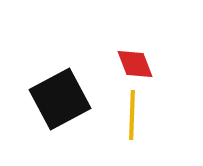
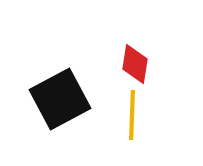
red diamond: rotated 30 degrees clockwise
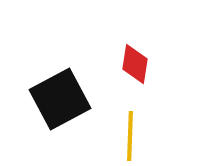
yellow line: moved 2 px left, 21 px down
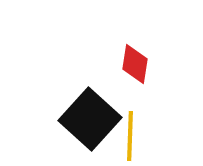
black square: moved 30 px right, 20 px down; rotated 20 degrees counterclockwise
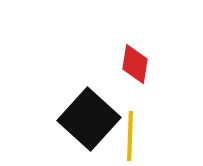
black square: moved 1 px left
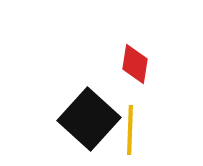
yellow line: moved 6 px up
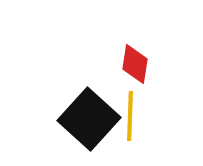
yellow line: moved 14 px up
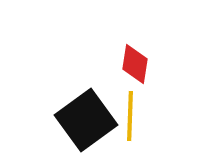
black square: moved 3 px left, 1 px down; rotated 12 degrees clockwise
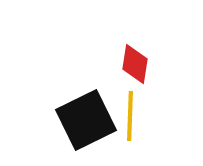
black square: rotated 10 degrees clockwise
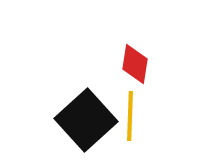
black square: rotated 16 degrees counterclockwise
